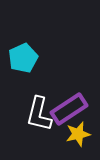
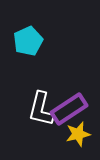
cyan pentagon: moved 5 px right, 17 px up
white L-shape: moved 2 px right, 5 px up
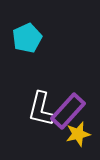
cyan pentagon: moved 1 px left, 3 px up
purple rectangle: moved 1 px left, 2 px down; rotated 15 degrees counterclockwise
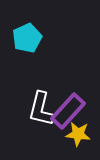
yellow star: rotated 20 degrees clockwise
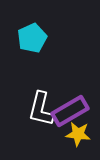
cyan pentagon: moved 5 px right
purple rectangle: moved 2 px right; rotated 18 degrees clockwise
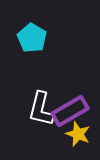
cyan pentagon: rotated 16 degrees counterclockwise
yellow star: rotated 15 degrees clockwise
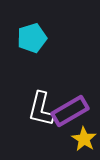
cyan pentagon: rotated 24 degrees clockwise
yellow star: moved 6 px right, 5 px down; rotated 10 degrees clockwise
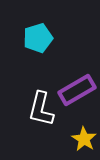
cyan pentagon: moved 6 px right
purple rectangle: moved 7 px right, 21 px up
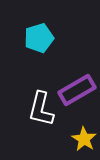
cyan pentagon: moved 1 px right
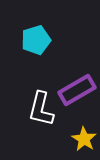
cyan pentagon: moved 3 px left, 2 px down
